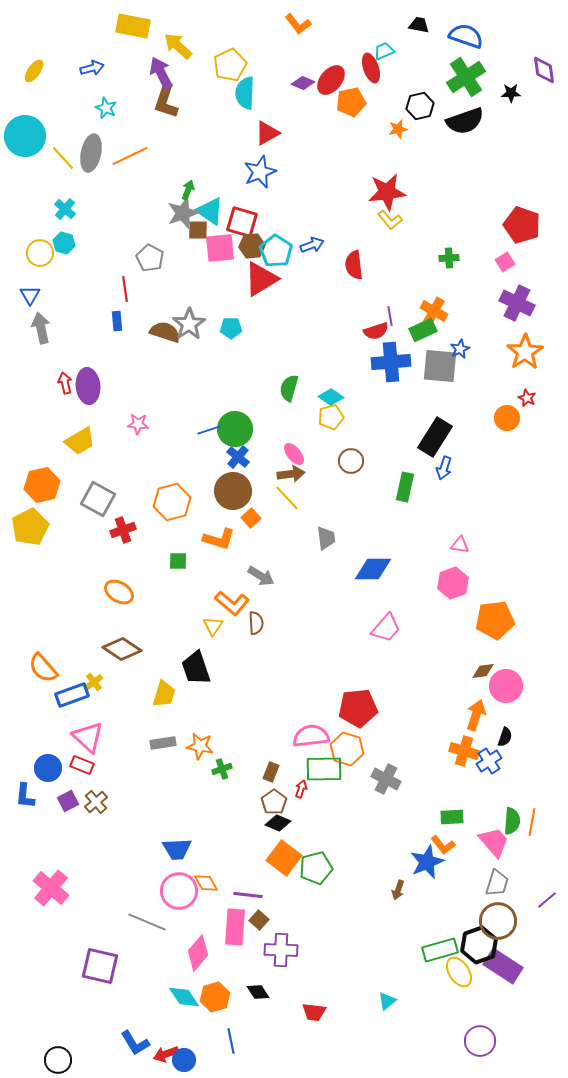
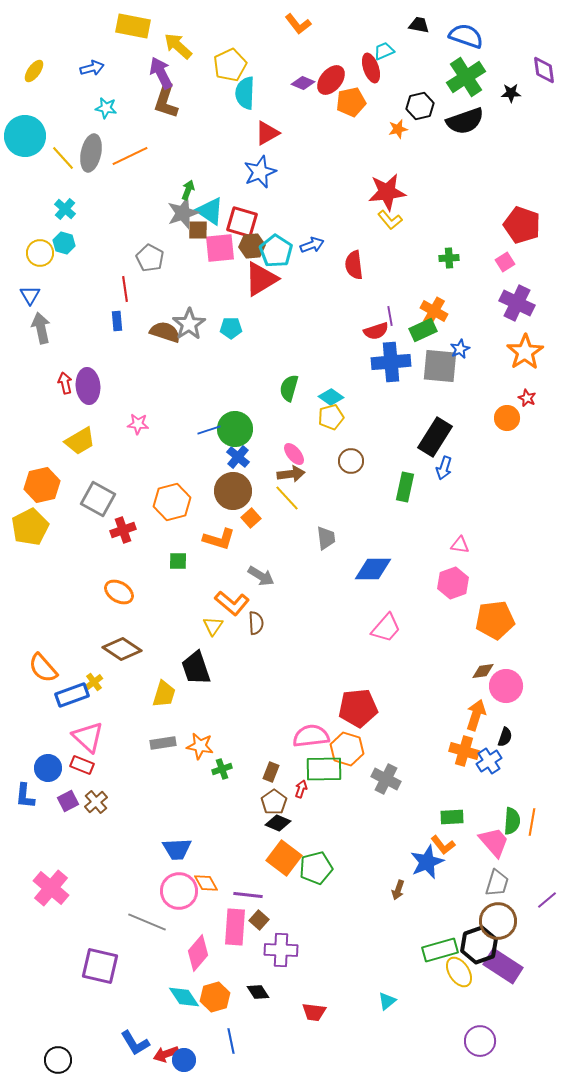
cyan star at (106, 108): rotated 15 degrees counterclockwise
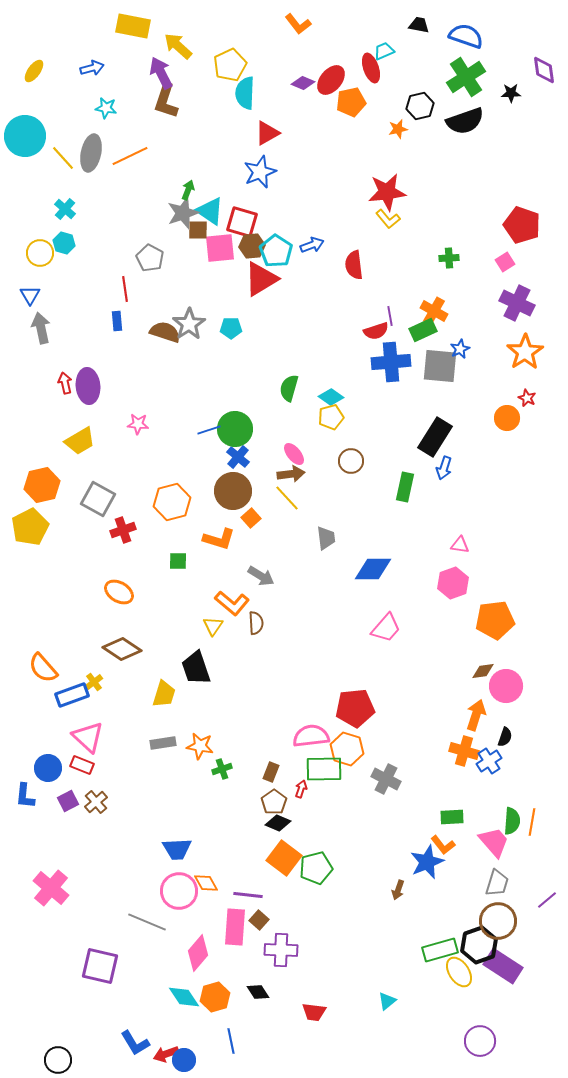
yellow L-shape at (390, 220): moved 2 px left, 1 px up
red pentagon at (358, 708): moved 3 px left
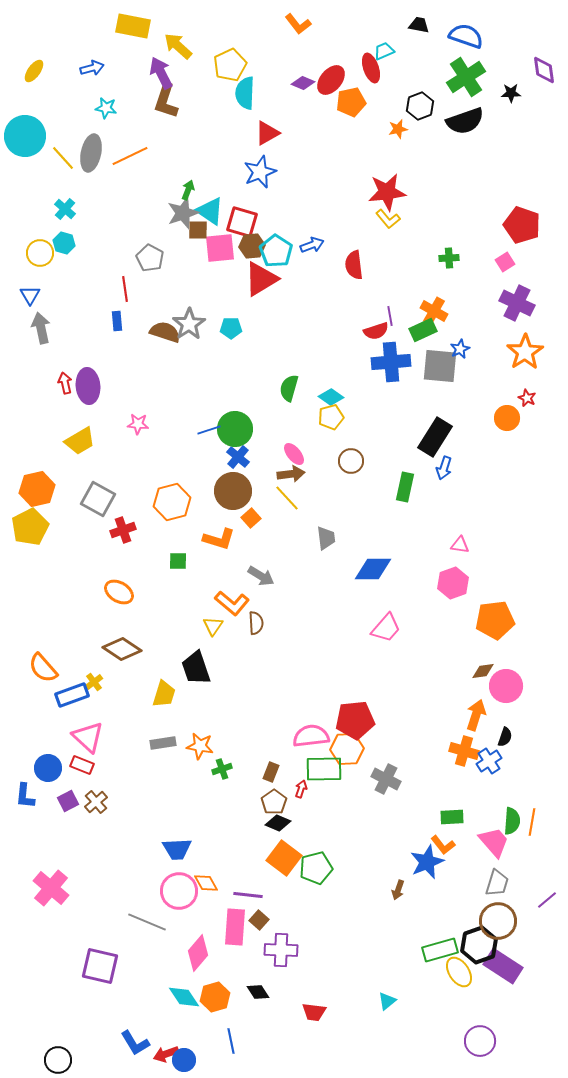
black hexagon at (420, 106): rotated 8 degrees counterclockwise
orange hexagon at (42, 485): moved 5 px left, 4 px down
red pentagon at (355, 708): moved 12 px down
orange hexagon at (347, 749): rotated 20 degrees counterclockwise
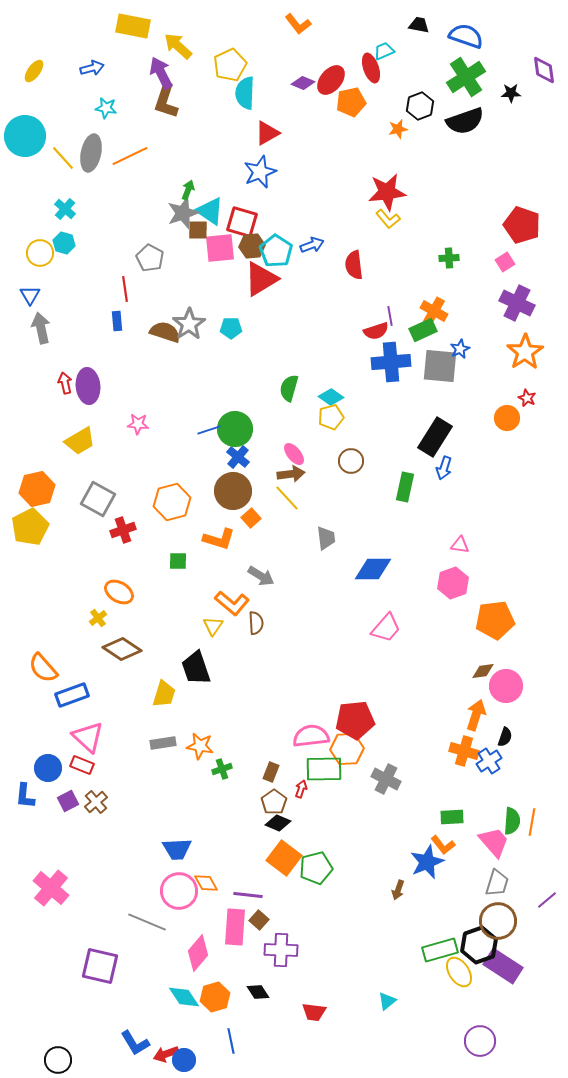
yellow cross at (94, 682): moved 4 px right, 64 px up
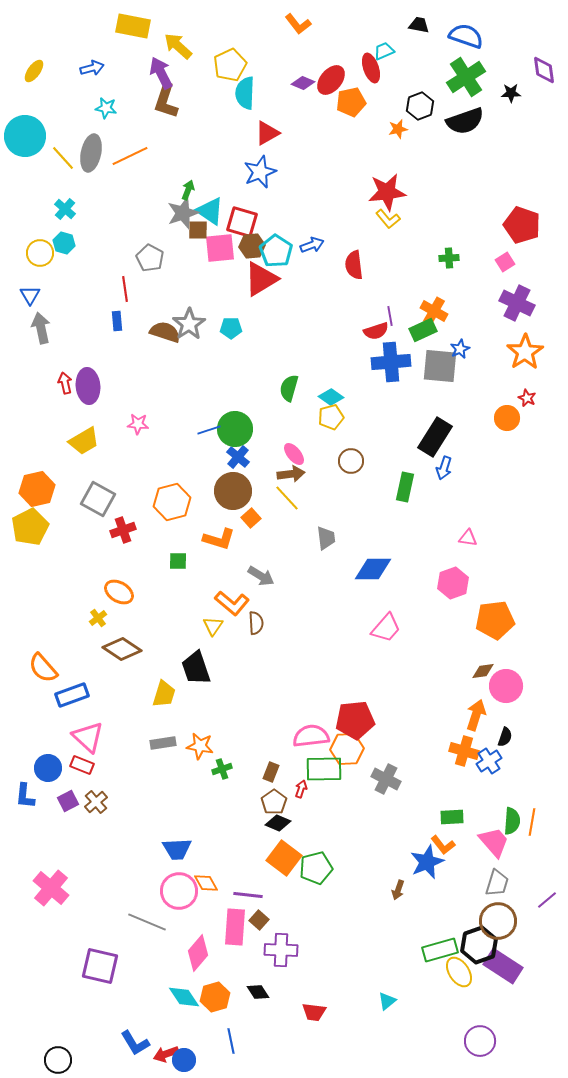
yellow trapezoid at (80, 441): moved 4 px right
pink triangle at (460, 545): moved 8 px right, 7 px up
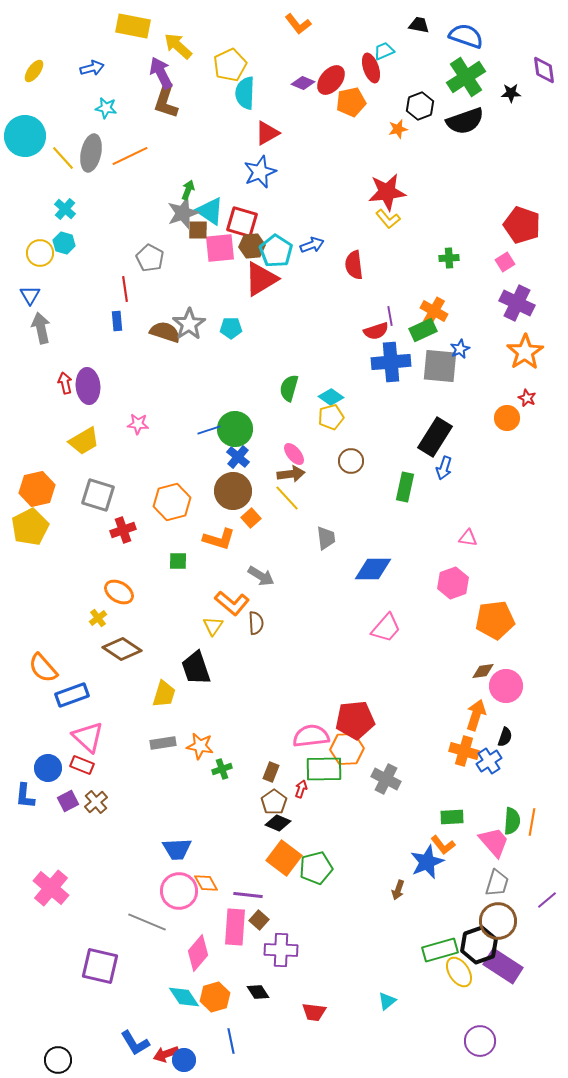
gray square at (98, 499): moved 4 px up; rotated 12 degrees counterclockwise
